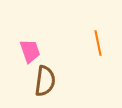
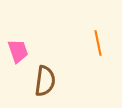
pink trapezoid: moved 12 px left
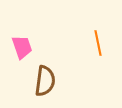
pink trapezoid: moved 4 px right, 4 px up
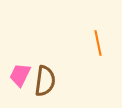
pink trapezoid: moved 2 px left, 28 px down; rotated 135 degrees counterclockwise
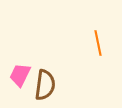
brown semicircle: moved 4 px down
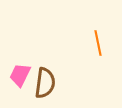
brown semicircle: moved 2 px up
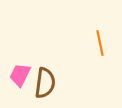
orange line: moved 2 px right
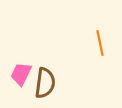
pink trapezoid: moved 1 px right, 1 px up
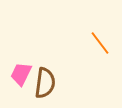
orange line: rotated 25 degrees counterclockwise
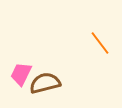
brown semicircle: rotated 112 degrees counterclockwise
